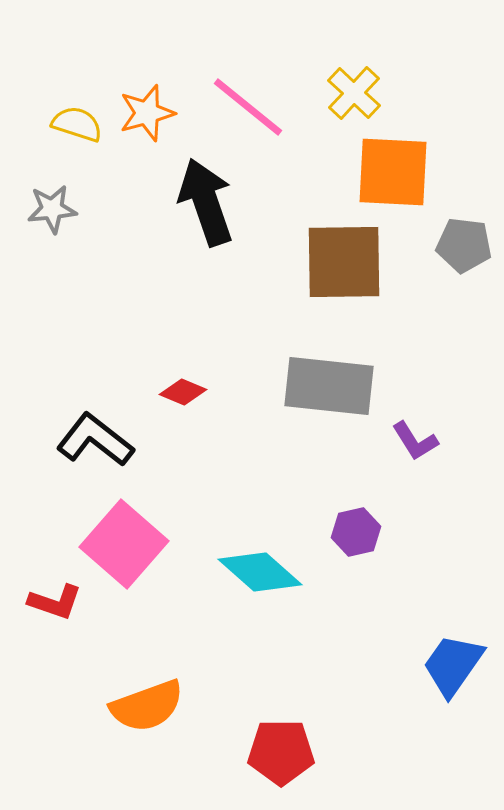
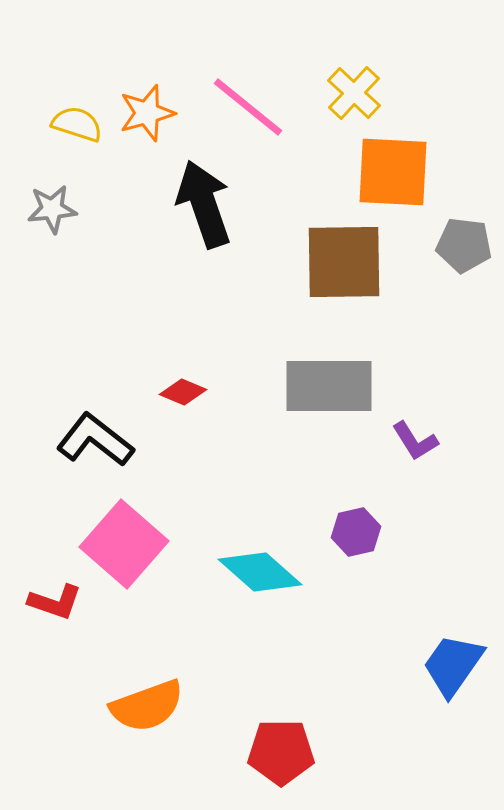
black arrow: moved 2 px left, 2 px down
gray rectangle: rotated 6 degrees counterclockwise
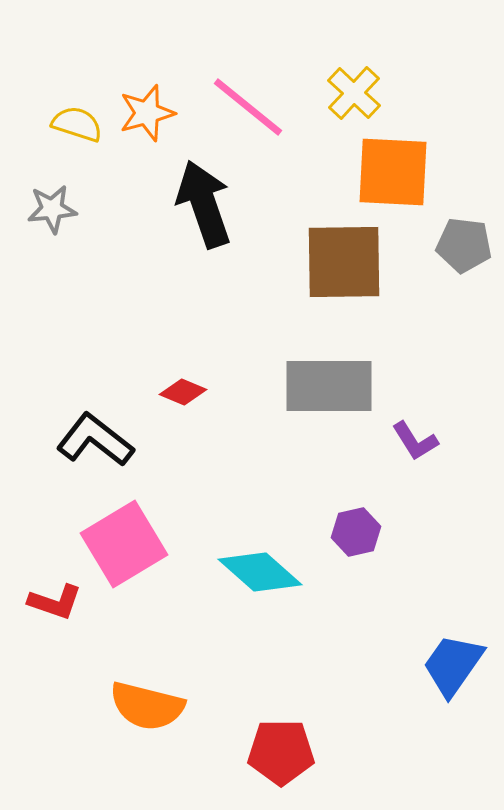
pink square: rotated 18 degrees clockwise
orange semicircle: rotated 34 degrees clockwise
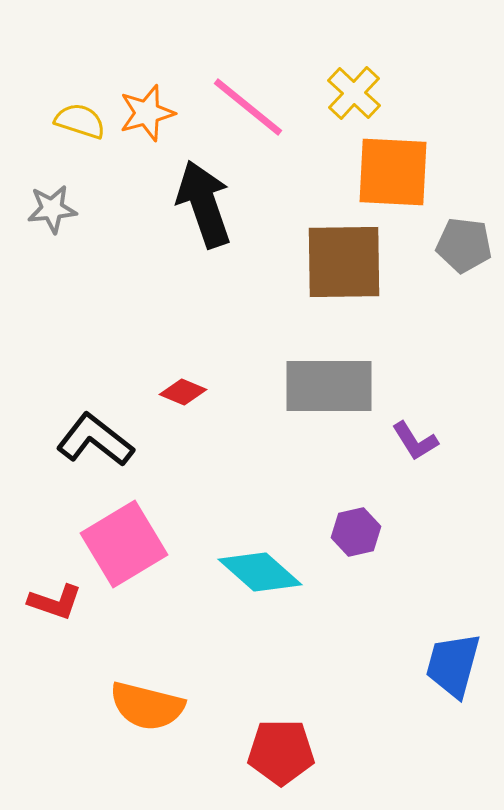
yellow semicircle: moved 3 px right, 3 px up
blue trapezoid: rotated 20 degrees counterclockwise
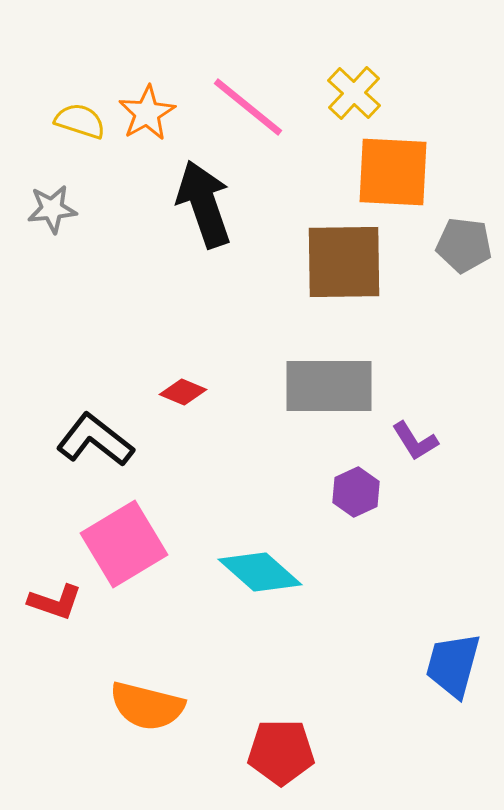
orange star: rotated 14 degrees counterclockwise
purple hexagon: moved 40 px up; rotated 12 degrees counterclockwise
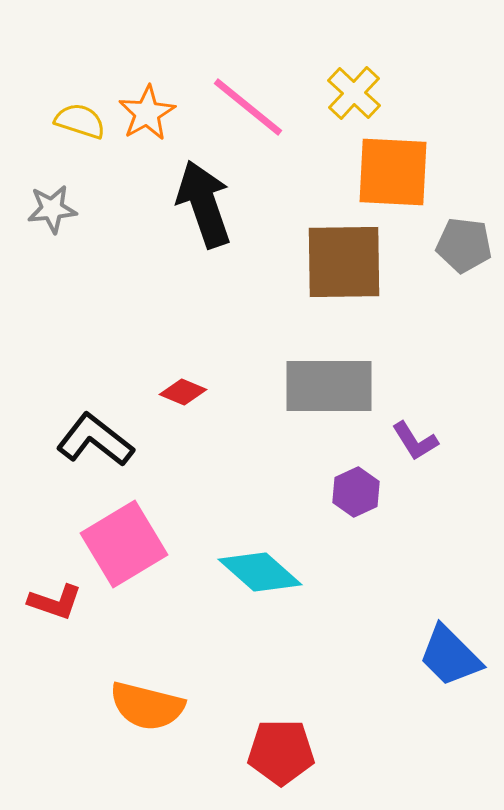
blue trapezoid: moved 3 px left, 9 px up; rotated 60 degrees counterclockwise
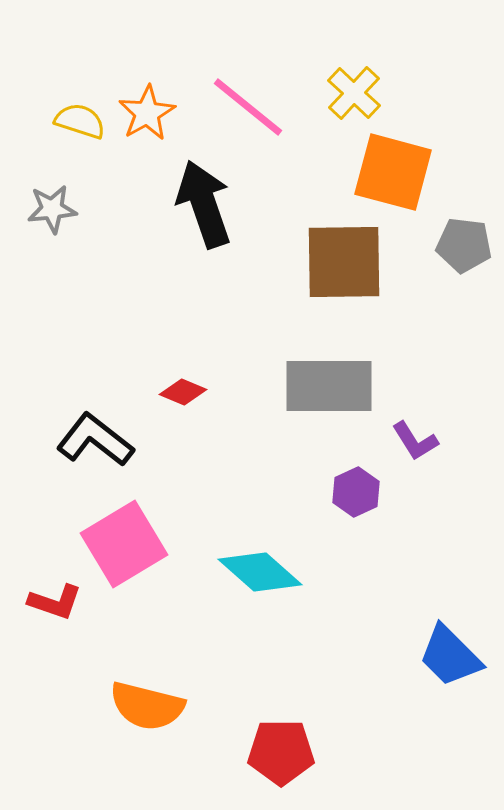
orange square: rotated 12 degrees clockwise
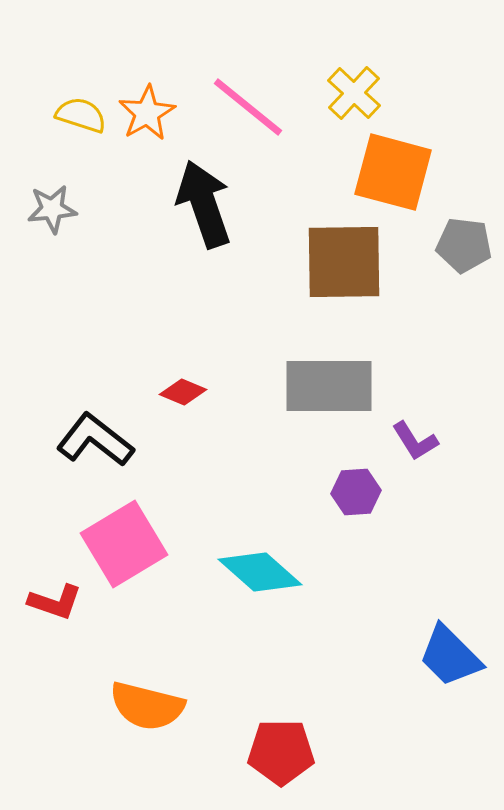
yellow semicircle: moved 1 px right, 6 px up
purple hexagon: rotated 21 degrees clockwise
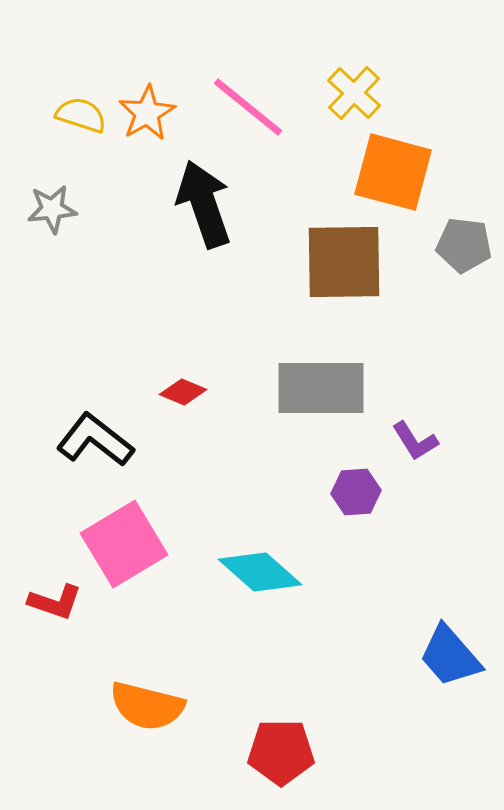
gray rectangle: moved 8 px left, 2 px down
blue trapezoid: rotated 4 degrees clockwise
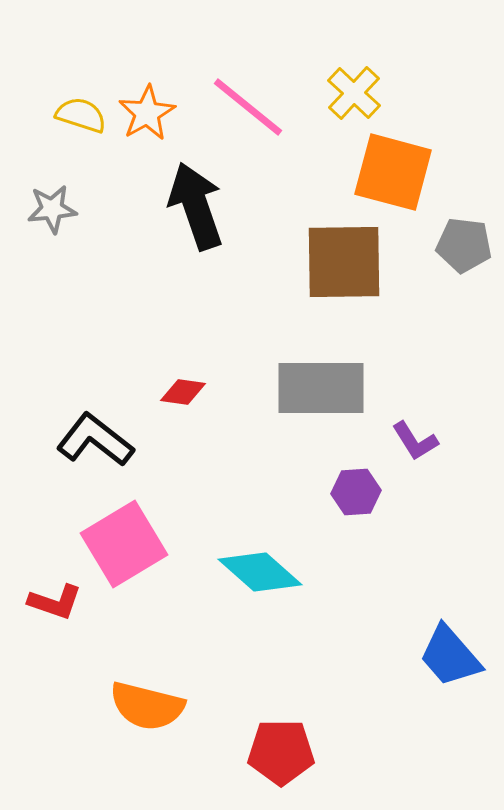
black arrow: moved 8 px left, 2 px down
red diamond: rotated 15 degrees counterclockwise
